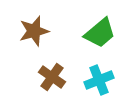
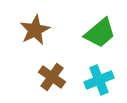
brown star: moved 1 px right, 1 px up; rotated 12 degrees counterclockwise
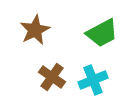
green trapezoid: moved 2 px right; rotated 12 degrees clockwise
cyan cross: moved 6 px left
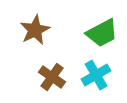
cyan cross: moved 3 px right, 5 px up; rotated 8 degrees counterclockwise
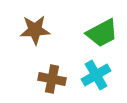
brown star: rotated 24 degrees clockwise
brown cross: moved 2 px down; rotated 24 degrees counterclockwise
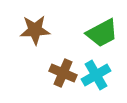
brown cross: moved 11 px right, 6 px up; rotated 12 degrees clockwise
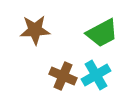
brown cross: moved 3 px down
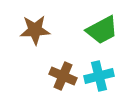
green trapezoid: moved 3 px up
cyan cross: moved 3 px right, 1 px down; rotated 16 degrees clockwise
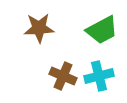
brown star: moved 4 px right, 2 px up
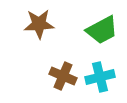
brown star: moved 4 px up
cyan cross: moved 1 px right, 1 px down
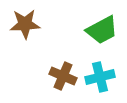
brown star: moved 14 px left
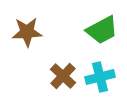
brown star: moved 2 px right, 8 px down
brown cross: rotated 20 degrees clockwise
